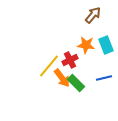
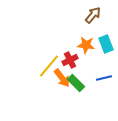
cyan rectangle: moved 1 px up
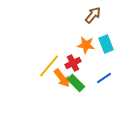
red cross: moved 3 px right, 3 px down
blue line: rotated 21 degrees counterclockwise
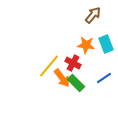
red cross: rotated 35 degrees counterclockwise
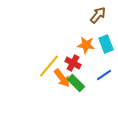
brown arrow: moved 5 px right
blue line: moved 3 px up
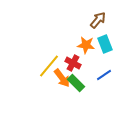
brown arrow: moved 5 px down
cyan rectangle: moved 1 px left
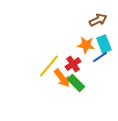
brown arrow: rotated 24 degrees clockwise
cyan rectangle: moved 1 px left
red cross: moved 1 px down; rotated 28 degrees clockwise
blue line: moved 4 px left, 18 px up
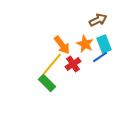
orange star: moved 1 px left, 1 px up; rotated 18 degrees clockwise
yellow line: moved 3 px right, 2 px up
orange arrow: moved 33 px up
green rectangle: moved 29 px left
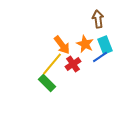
brown arrow: moved 1 px up; rotated 72 degrees counterclockwise
cyan rectangle: moved 1 px right, 1 px down
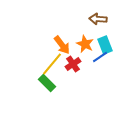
brown arrow: rotated 78 degrees counterclockwise
